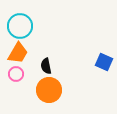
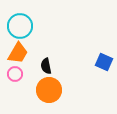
pink circle: moved 1 px left
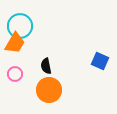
orange trapezoid: moved 3 px left, 10 px up
blue square: moved 4 px left, 1 px up
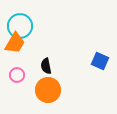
pink circle: moved 2 px right, 1 px down
orange circle: moved 1 px left
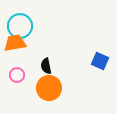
orange trapezoid: rotated 130 degrees counterclockwise
orange circle: moved 1 px right, 2 px up
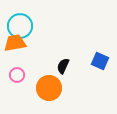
black semicircle: moved 17 px right; rotated 35 degrees clockwise
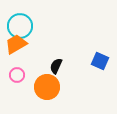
orange trapezoid: moved 1 px right, 1 px down; rotated 20 degrees counterclockwise
black semicircle: moved 7 px left
orange circle: moved 2 px left, 1 px up
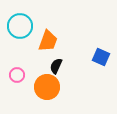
orange trapezoid: moved 32 px right, 3 px up; rotated 140 degrees clockwise
blue square: moved 1 px right, 4 px up
